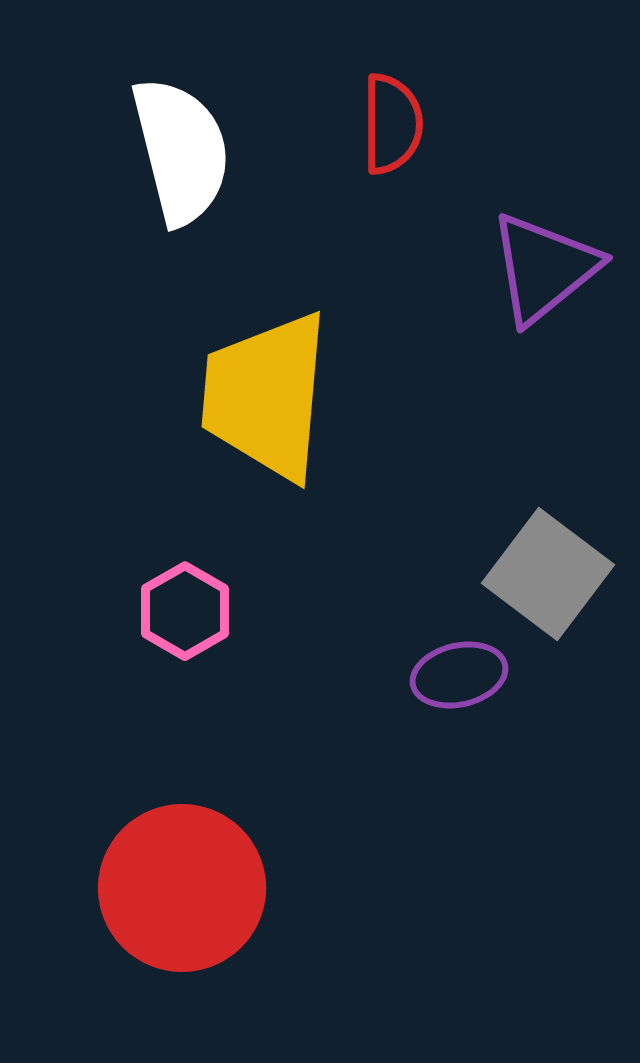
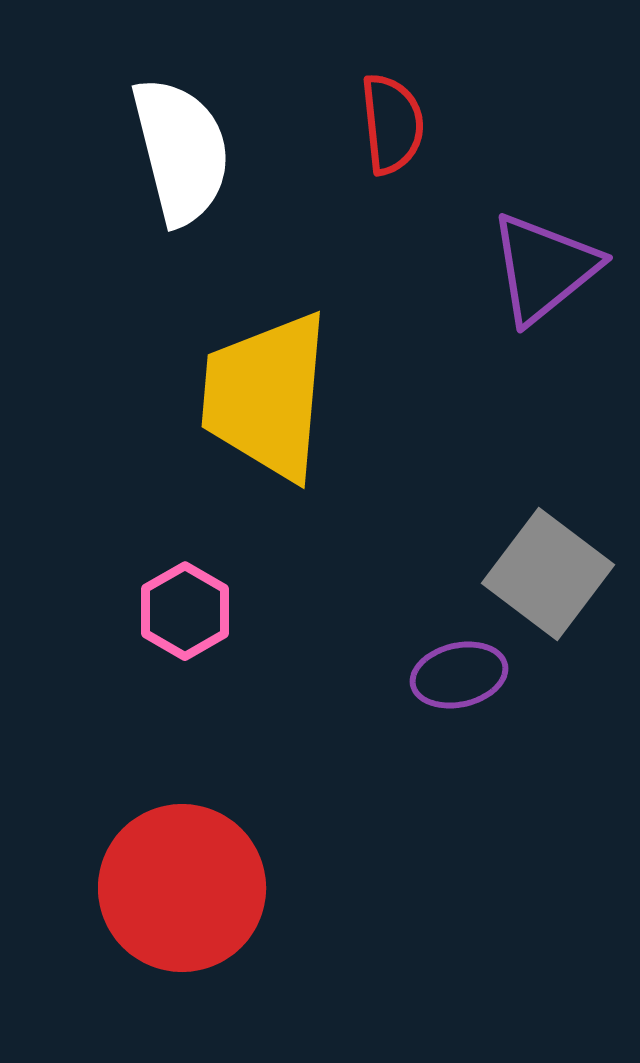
red semicircle: rotated 6 degrees counterclockwise
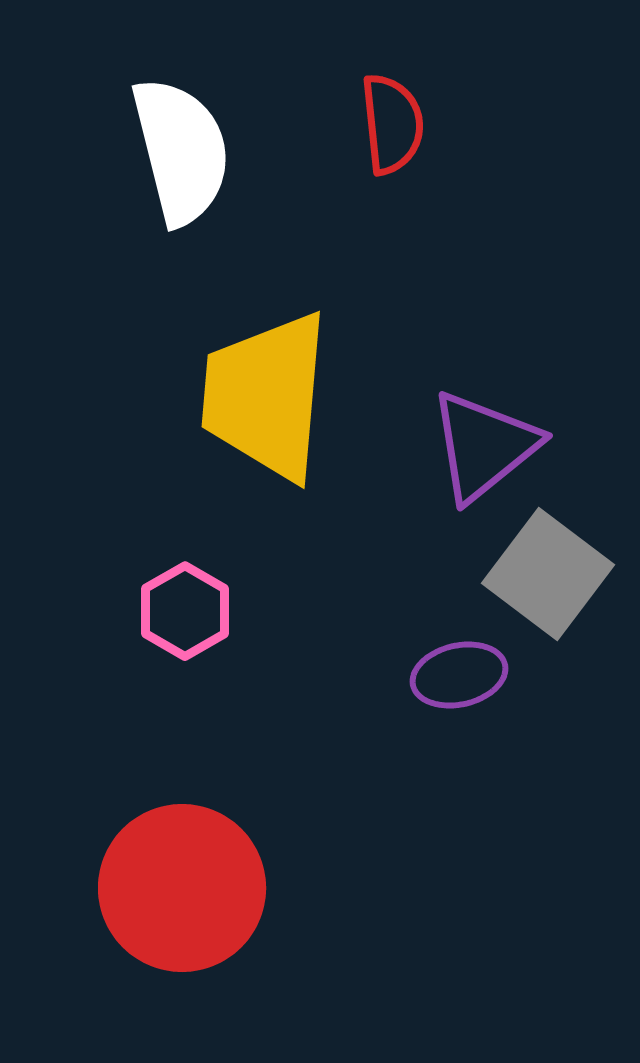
purple triangle: moved 60 px left, 178 px down
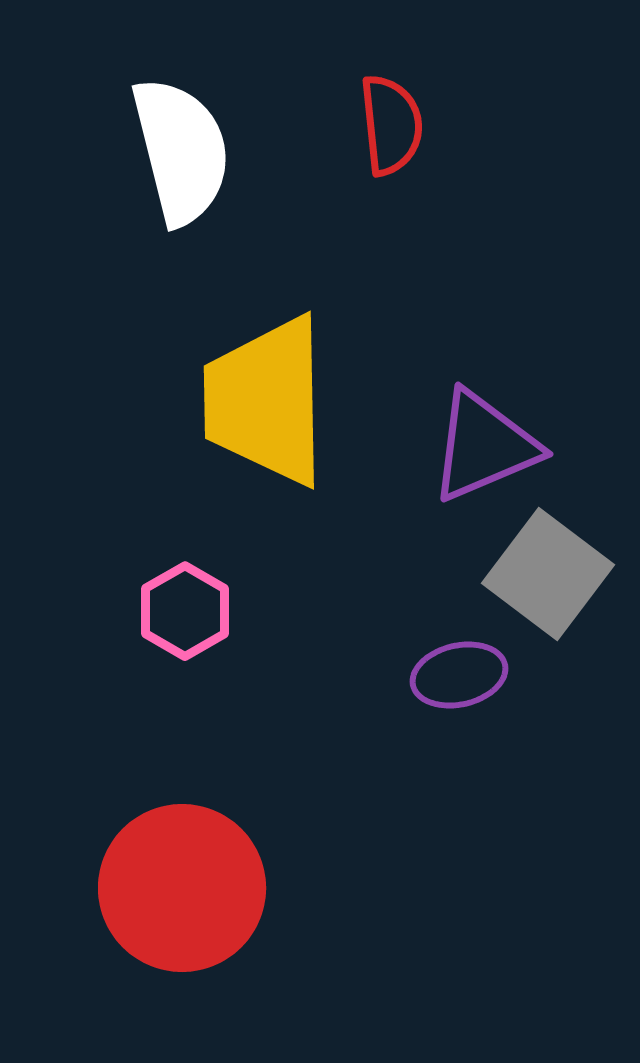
red semicircle: moved 1 px left, 1 px down
yellow trapezoid: moved 5 px down; rotated 6 degrees counterclockwise
purple triangle: rotated 16 degrees clockwise
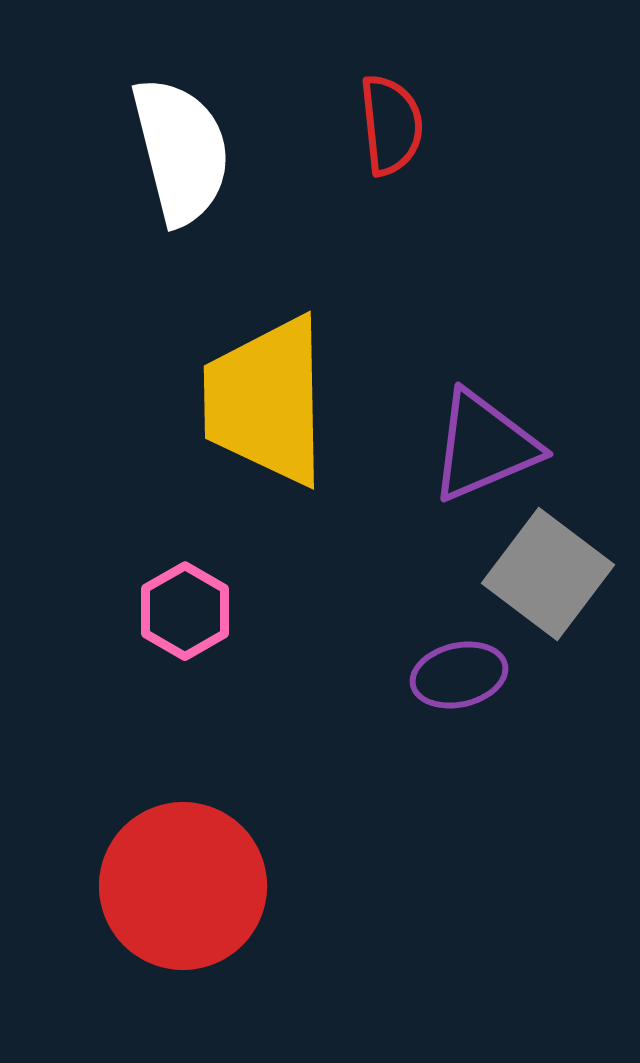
red circle: moved 1 px right, 2 px up
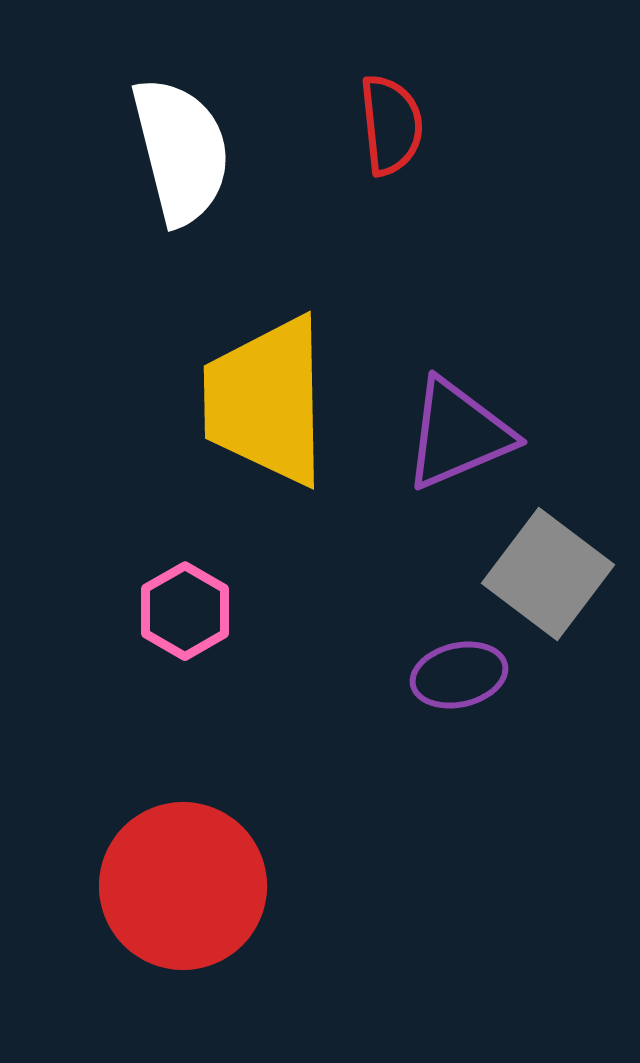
purple triangle: moved 26 px left, 12 px up
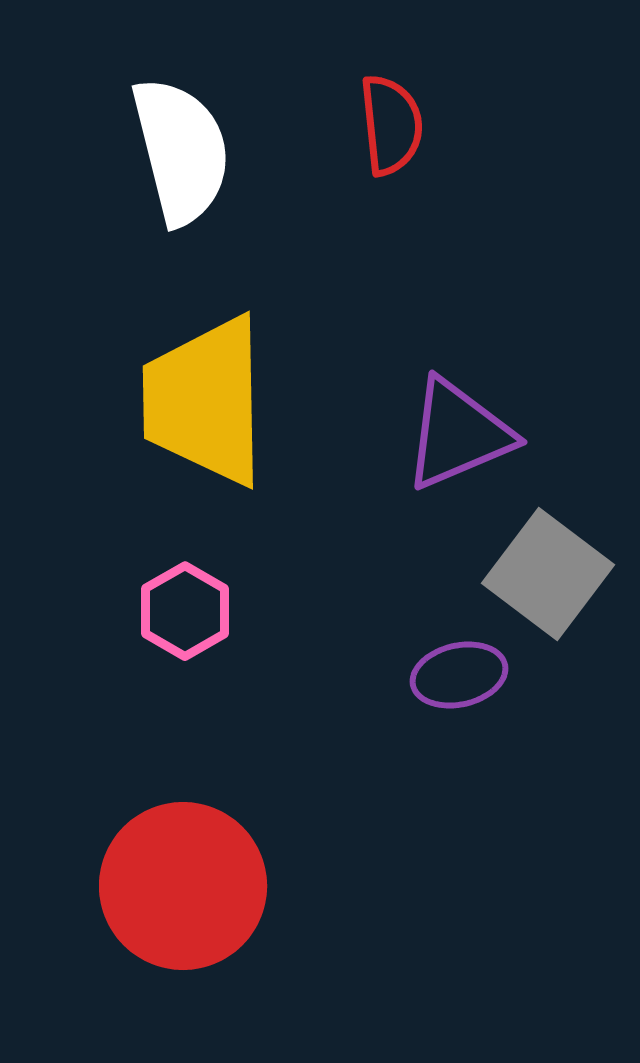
yellow trapezoid: moved 61 px left
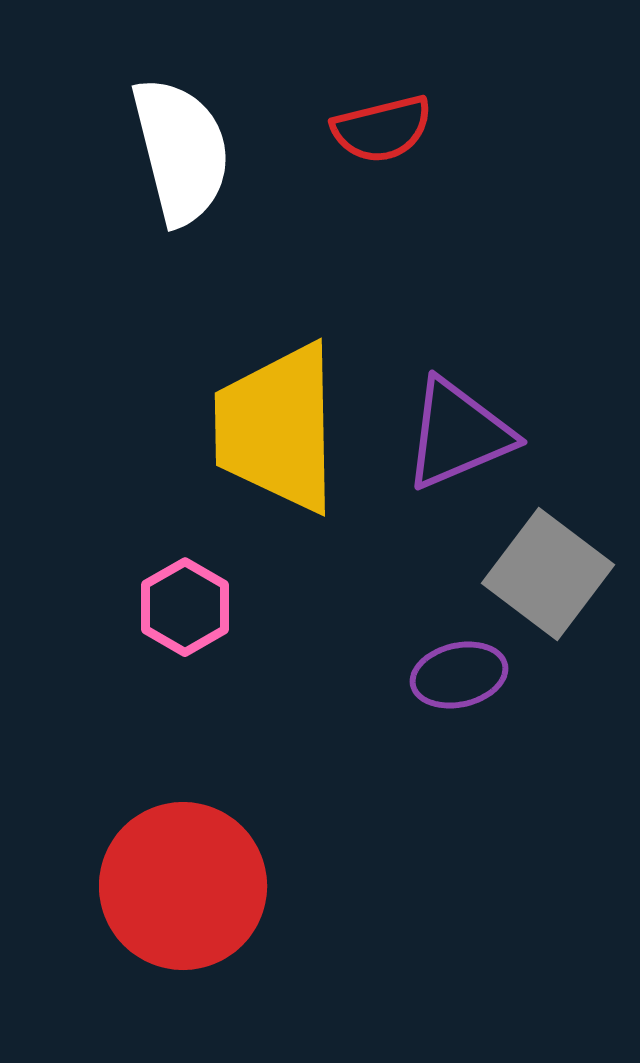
red semicircle: moved 9 px left, 4 px down; rotated 82 degrees clockwise
yellow trapezoid: moved 72 px right, 27 px down
pink hexagon: moved 4 px up
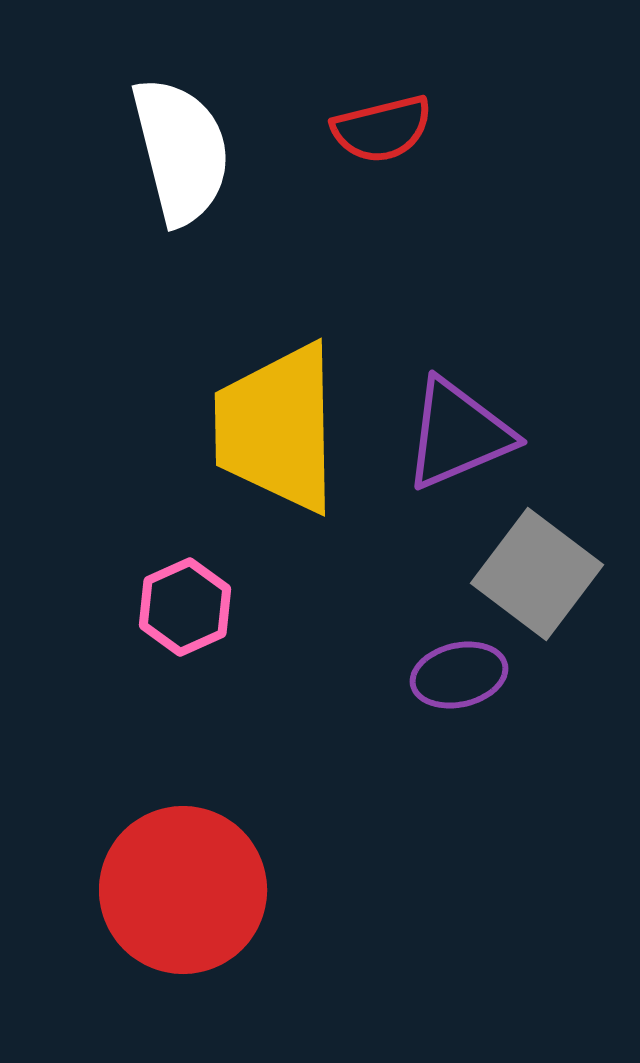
gray square: moved 11 px left
pink hexagon: rotated 6 degrees clockwise
red circle: moved 4 px down
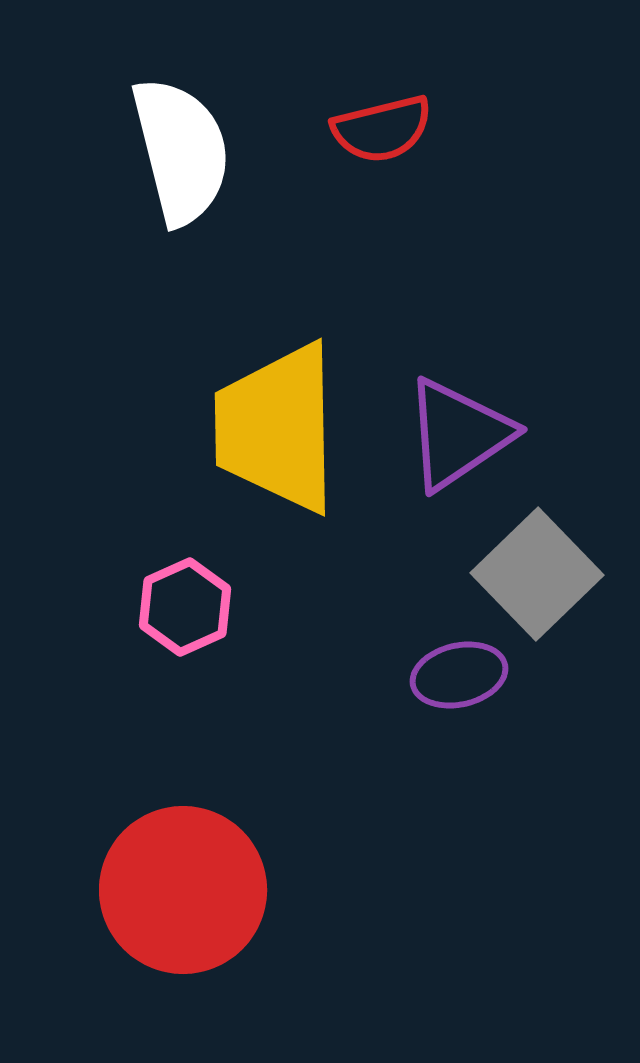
purple triangle: rotated 11 degrees counterclockwise
gray square: rotated 9 degrees clockwise
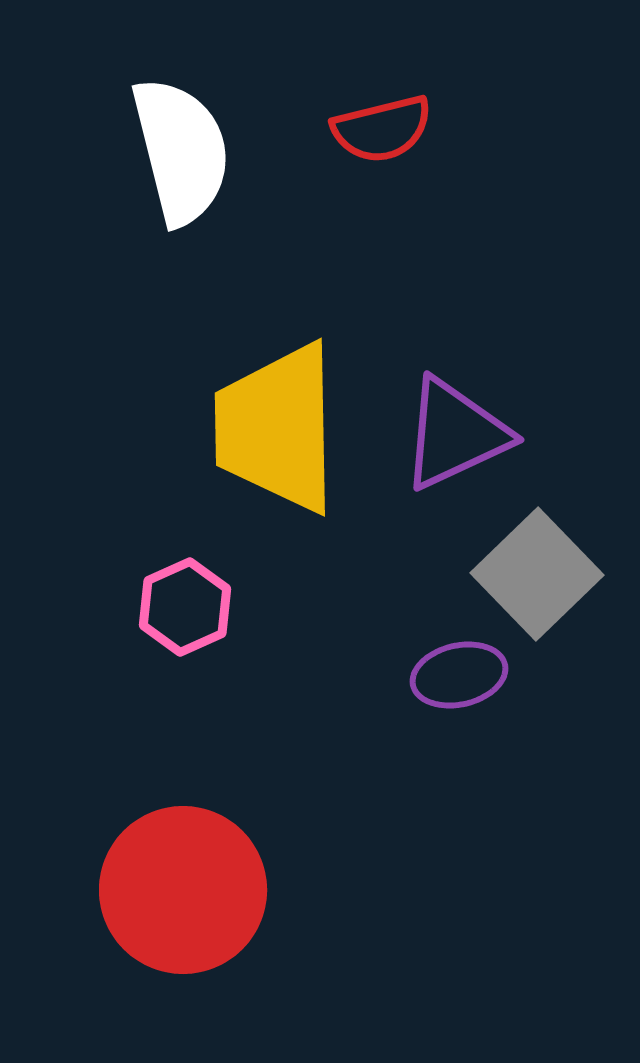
purple triangle: moved 3 px left; rotated 9 degrees clockwise
